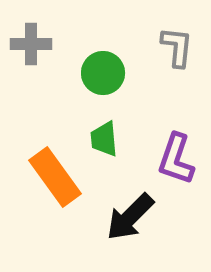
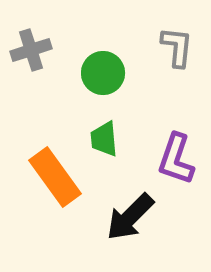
gray cross: moved 6 px down; rotated 18 degrees counterclockwise
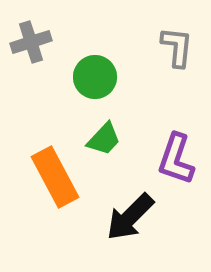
gray cross: moved 8 px up
green circle: moved 8 px left, 4 px down
green trapezoid: rotated 132 degrees counterclockwise
orange rectangle: rotated 8 degrees clockwise
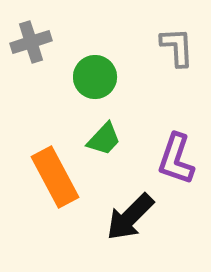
gray L-shape: rotated 9 degrees counterclockwise
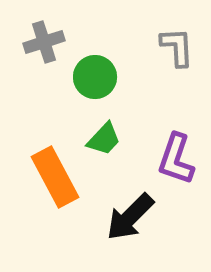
gray cross: moved 13 px right
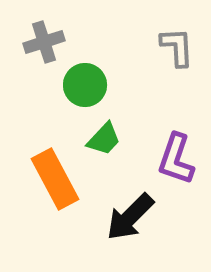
green circle: moved 10 px left, 8 px down
orange rectangle: moved 2 px down
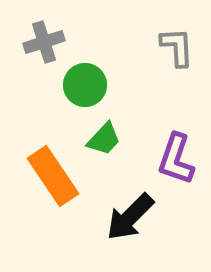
orange rectangle: moved 2 px left, 3 px up; rotated 6 degrees counterclockwise
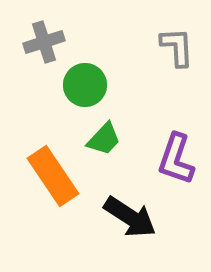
black arrow: rotated 102 degrees counterclockwise
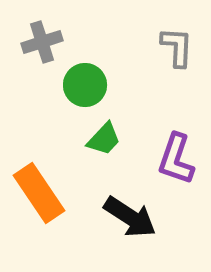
gray cross: moved 2 px left
gray L-shape: rotated 6 degrees clockwise
orange rectangle: moved 14 px left, 17 px down
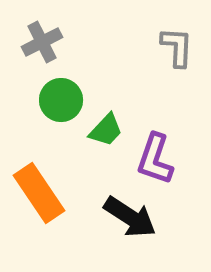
gray cross: rotated 9 degrees counterclockwise
green circle: moved 24 px left, 15 px down
green trapezoid: moved 2 px right, 9 px up
purple L-shape: moved 21 px left
